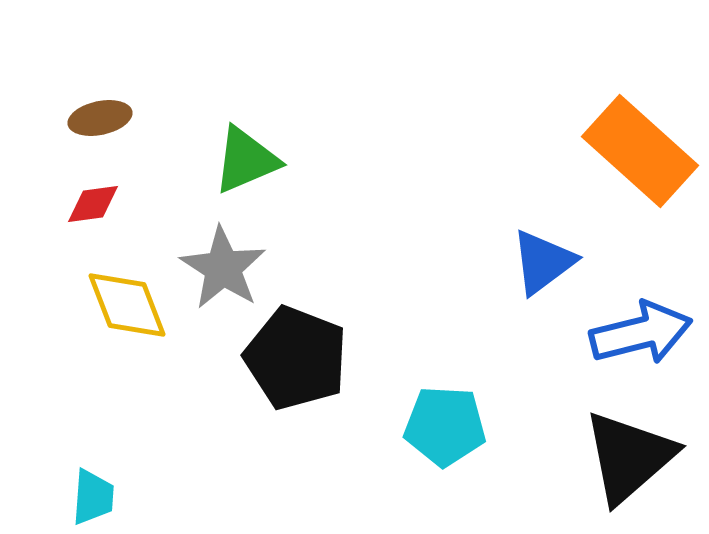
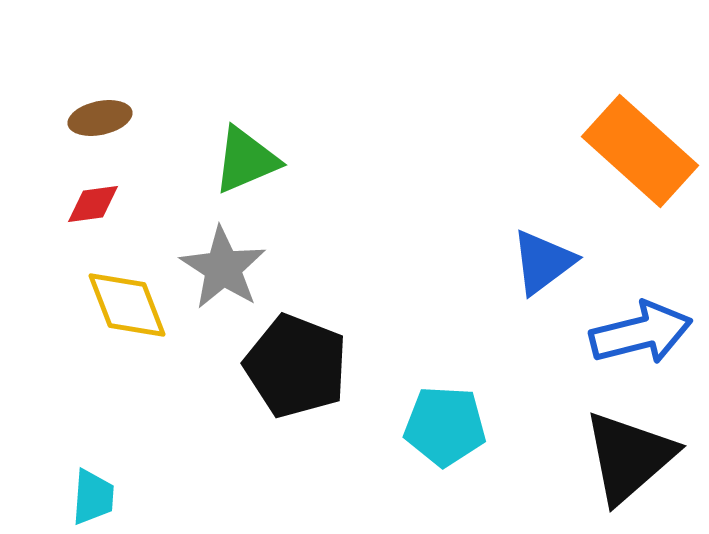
black pentagon: moved 8 px down
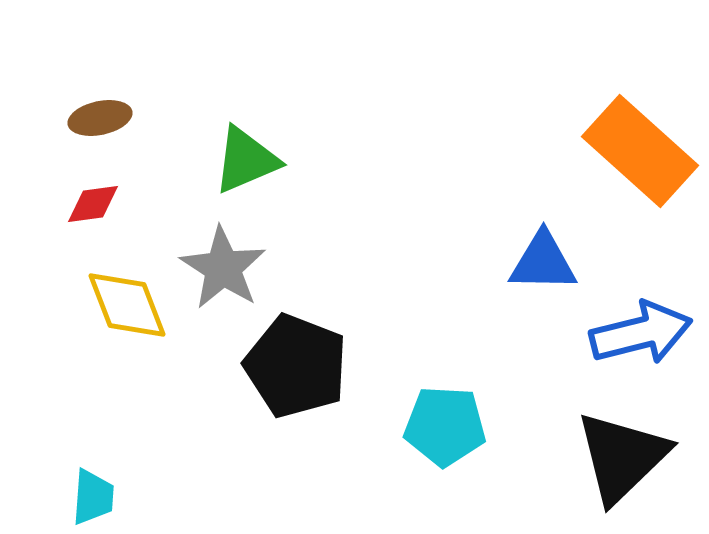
blue triangle: rotated 38 degrees clockwise
black triangle: moved 7 px left; rotated 3 degrees counterclockwise
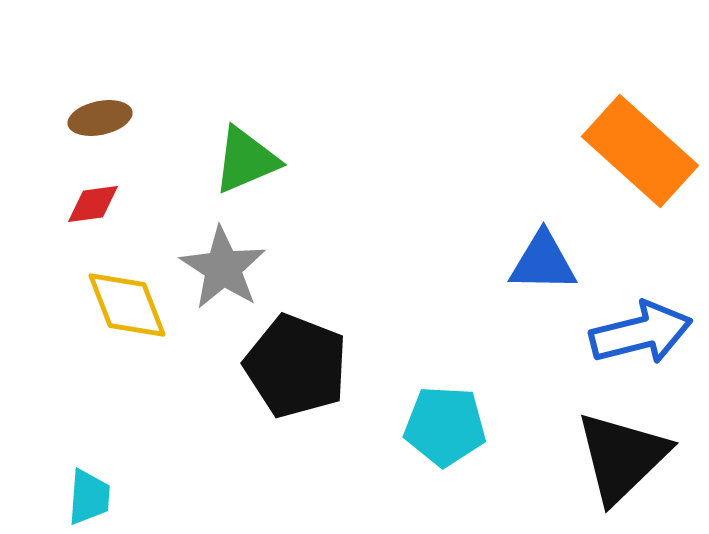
cyan trapezoid: moved 4 px left
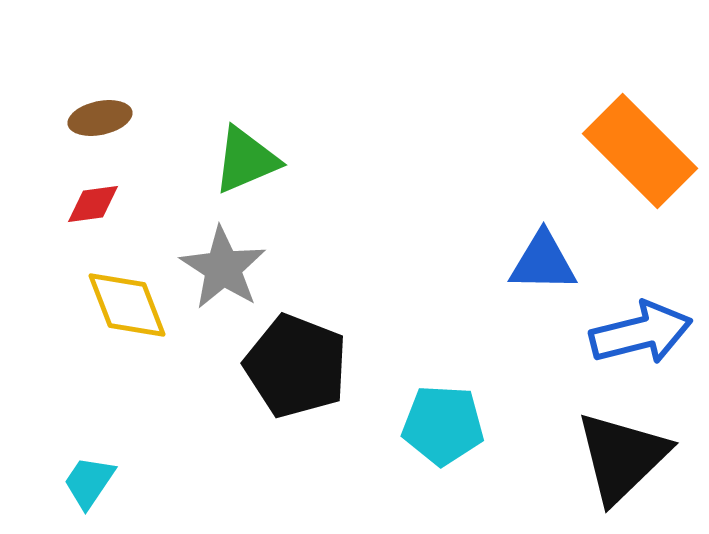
orange rectangle: rotated 3 degrees clockwise
cyan pentagon: moved 2 px left, 1 px up
cyan trapezoid: moved 15 px up; rotated 150 degrees counterclockwise
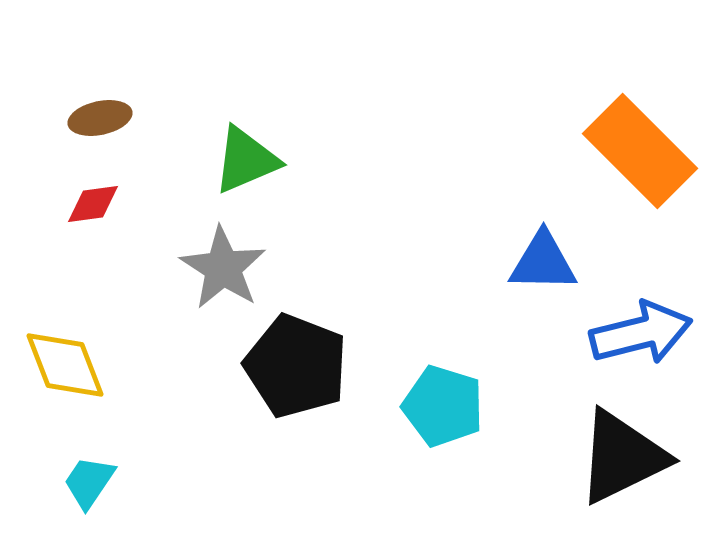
yellow diamond: moved 62 px left, 60 px down
cyan pentagon: moved 19 px up; rotated 14 degrees clockwise
black triangle: rotated 18 degrees clockwise
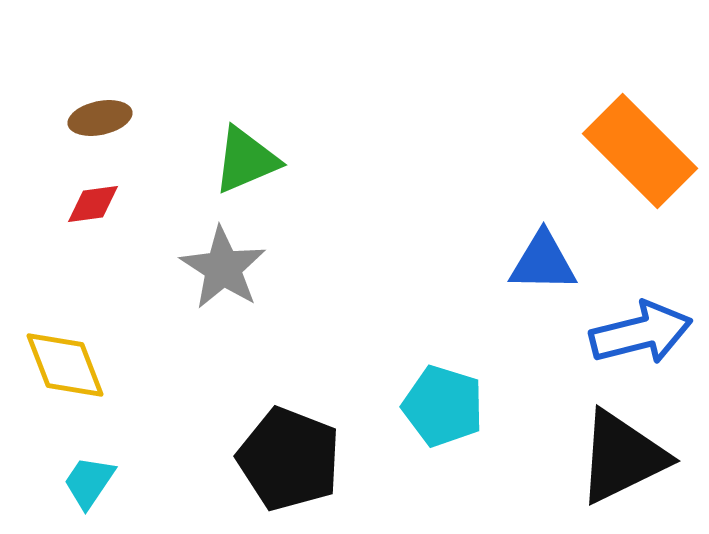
black pentagon: moved 7 px left, 93 px down
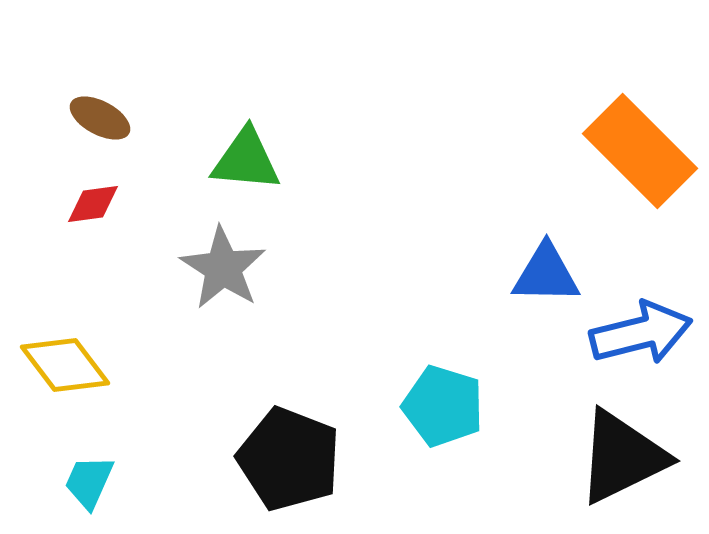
brown ellipse: rotated 40 degrees clockwise
green triangle: rotated 28 degrees clockwise
blue triangle: moved 3 px right, 12 px down
yellow diamond: rotated 16 degrees counterclockwise
cyan trapezoid: rotated 10 degrees counterclockwise
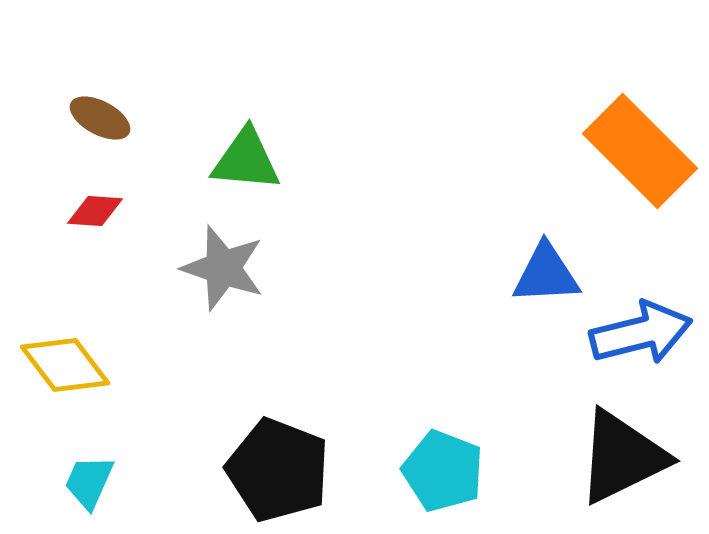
red diamond: moved 2 px right, 7 px down; rotated 12 degrees clockwise
gray star: rotated 14 degrees counterclockwise
blue triangle: rotated 4 degrees counterclockwise
cyan pentagon: moved 65 px down; rotated 4 degrees clockwise
black pentagon: moved 11 px left, 11 px down
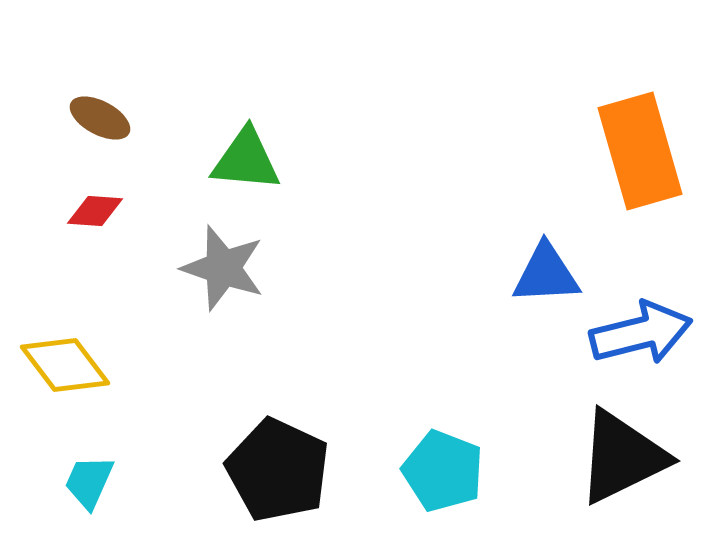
orange rectangle: rotated 29 degrees clockwise
black pentagon: rotated 4 degrees clockwise
